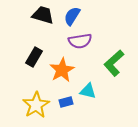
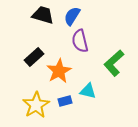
purple semicircle: rotated 85 degrees clockwise
black rectangle: rotated 18 degrees clockwise
orange star: moved 3 px left, 1 px down
blue rectangle: moved 1 px left, 1 px up
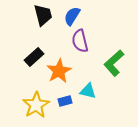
black trapezoid: rotated 60 degrees clockwise
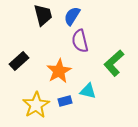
black rectangle: moved 15 px left, 4 px down
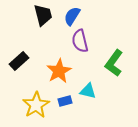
green L-shape: rotated 12 degrees counterclockwise
